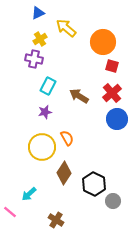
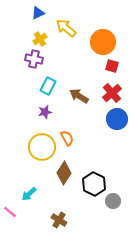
brown cross: moved 3 px right
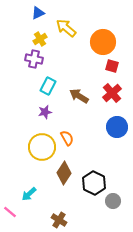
blue circle: moved 8 px down
black hexagon: moved 1 px up
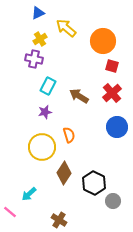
orange circle: moved 1 px up
orange semicircle: moved 2 px right, 3 px up; rotated 14 degrees clockwise
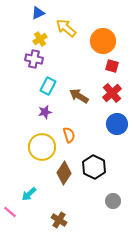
blue circle: moved 3 px up
black hexagon: moved 16 px up
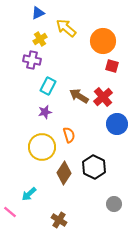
purple cross: moved 2 px left, 1 px down
red cross: moved 9 px left, 4 px down
gray circle: moved 1 px right, 3 px down
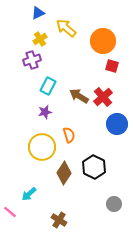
purple cross: rotated 30 degrees counterclockwise
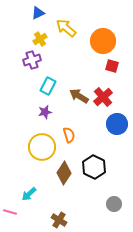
pink line: rotated 24 degrees counterclockwise
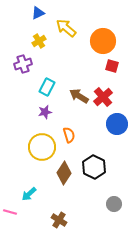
yellow cross: moved 1 px left, 2 px down
purple cross: moved 9 px left, 4 px down
cyan rectangle: moved 1 px left, 1 px down
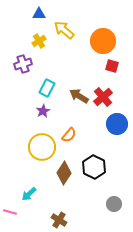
blue triangle: moved 1 px right, 1 px down; rotated 24 degrees clockwise
yellow arrow: moved 2 px left, 2 px down
cyan rectangle: moved 1 px down
purple star: moved 2 px left, 1 px up; rotated 16 degrees counterclockwise
orange semicircle: rotated 56 degrees clockwise
